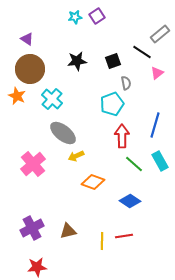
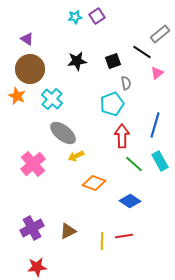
orange diamond: moved 1 px right, 1 px down
brown triangle: rotated 12 degrees counterclockwise
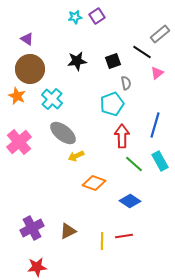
pink cross: moved 14 px left, 22 px up
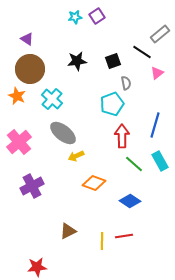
purple cross: moved 42 px up
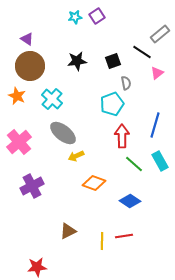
brown circle: moved 3 px up
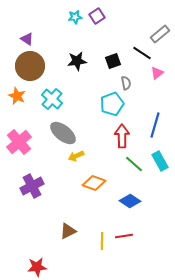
black line: moved 1 px down
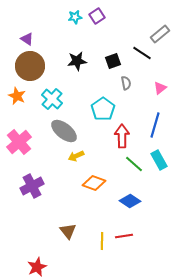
pink triangle: moved 3 px right, 15 px down
cyan pentagon: moved 9 px left, 5 px down; rotated 15 degrees counterclockwise
gray ellipse: moved 1 px right, 2 px up
cyan rectangle: moved 1 px left, 1 px up
brown triangle: rotated 42 degrees counterclockwise
red star: rotated 18 degrees counterclockwise
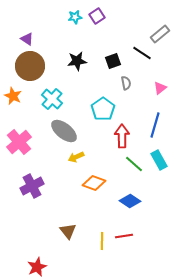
orange star: moved 4 px left
yellow arrow: moved 1 px down
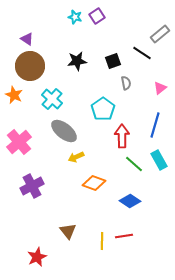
cyan star: rotated 24 degrees clockwise
orange star: moved 1 px right, 1 px up
red star: moved 10 px up
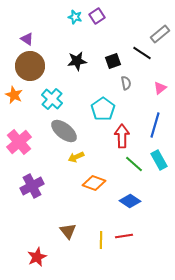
yellow line: moved 1 px left, 1 px up
